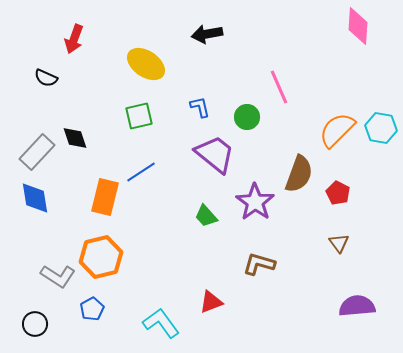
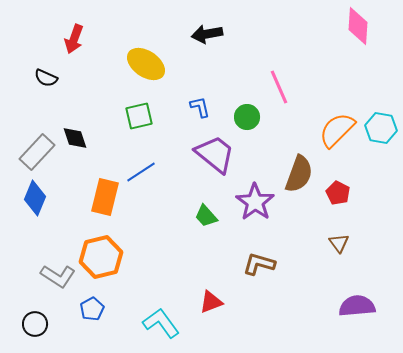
blue diamond: rotated 32 degrees clockwise
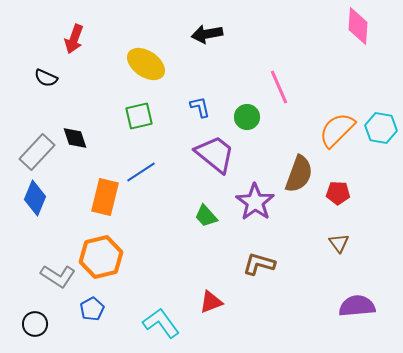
red pentagon: rotated 25 degrees counterclockwise
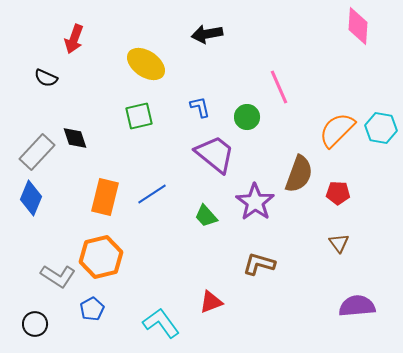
blue line: moved 11 px right, 22 px down
blue diamond: moved 4 px left
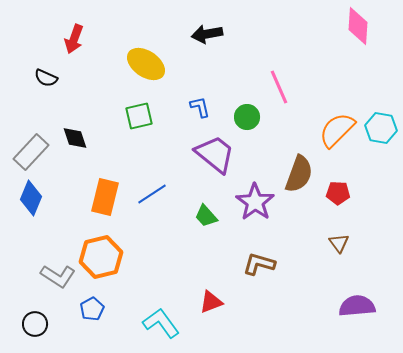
gray rectangle: moved 6 px left
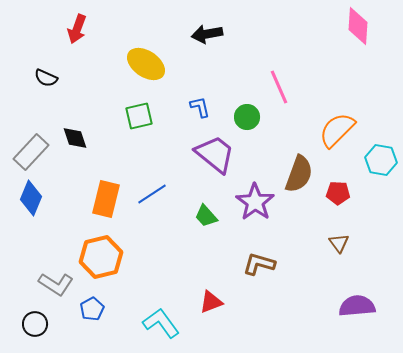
red arrow: moved 3 px right, 10 px up
cyan hexagon: moved 32 px down
orange rectangle: moved 1 px right, 2 px down
gray L-shape: moved 2 px left, 8 px down
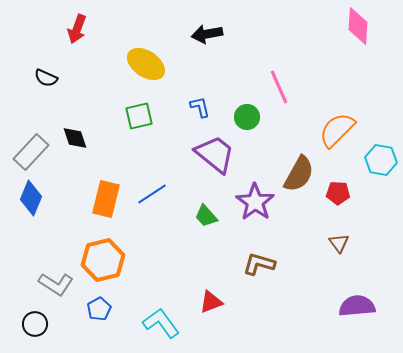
brown semicircle: rotated 9 degrees clockwise
orange hexagon: moved 2 px right, 3 px down
blue pentagon: moved 7 px right
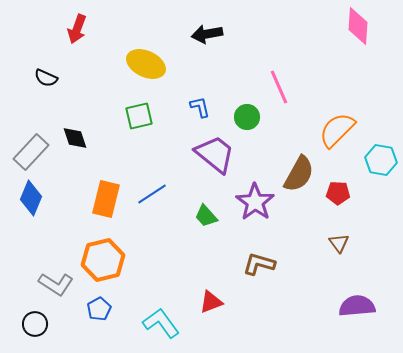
yellow ellipse: rotated 9 degrees counterclockwise
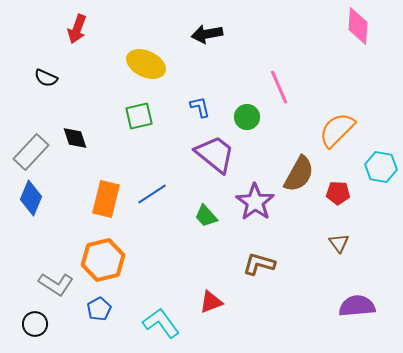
cyan hexagon: moved 7 px down
